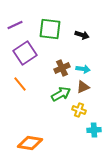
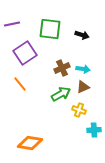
purple line: moved 3 px left, 1 px up; rotated 14 degrees clockwise
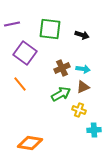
purple square: rotated 20 degrees counterclockwise
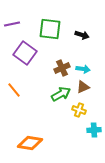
orange line: moved 6 px left, 6 px down
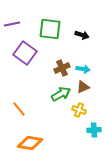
orange line: moved 5 px right, 19 px down
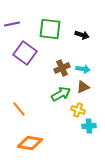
yellow cross: moved 1 px left
cyan cross: moved 5 px left, 4 px up
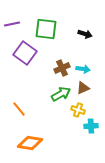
green square: moved 4 px left
black arrow: moved 3 px right, 1 px up
brown triangle: moved 1 px down
cyan cross: moved 2 px right
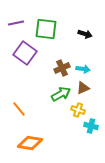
purple line: moved 4 px right, 1 px up
cyan cross: rotated 16 degrees clockwise
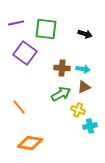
brown cross: rotated 28 degrees clockwise
brown triangle: moved 1 px right, 1 px up
orange line: moved 2 px up
cyan cross: moved 1 px left; rotated 24 degrees counterclockwise
